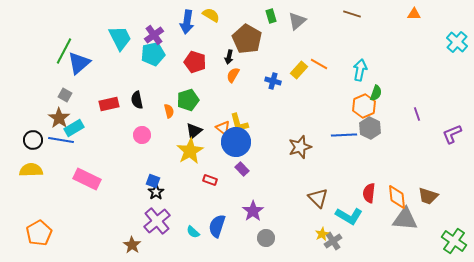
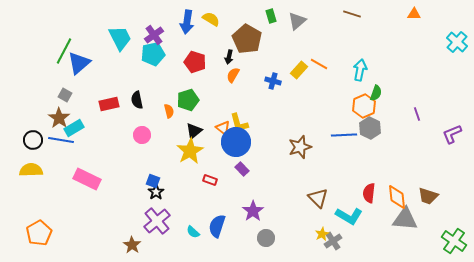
yellow semicircle at (211, 15): moved 4 px down
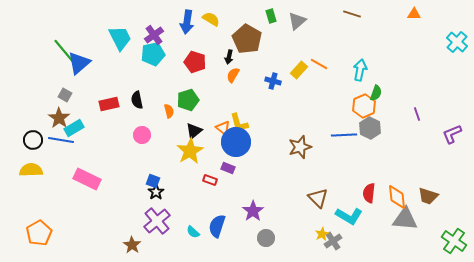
green line at (64, 51): rotated 68 degrees counterclockwise
purple rectangle at (242, 169): moved 14 px left, 1 px up; rotated 24 degrees counterclockwise
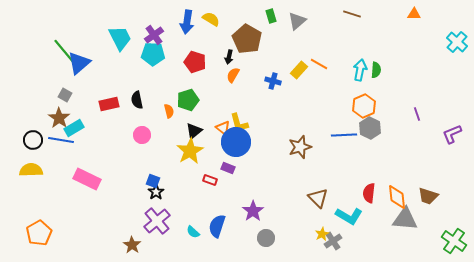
cyan pentagon at (153, 54): rotated 15 degrees clockwise
green semicircle at (376, 93): moved 23 px up; rotated 14 degrees counterclockwise
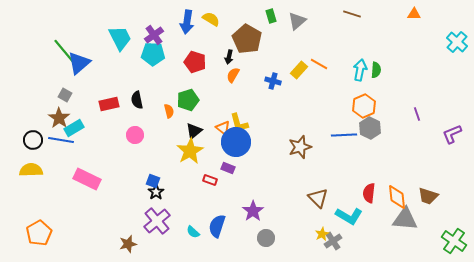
pink circle at (142, 135): moved 7 px left
brown star at (132, 245): moved 4 px left, 1 px up; rotated 24 degrees clockwise
